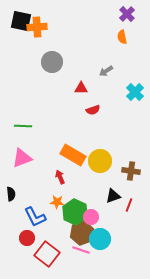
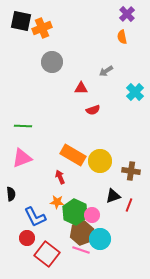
orange cross: moved 5 px right, 1 px down; rotated 18 degrees counterclockwise
pink circle: moved 1 px right, 2 px up
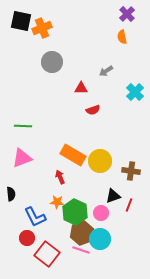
pink circle: moved 9 px right, 2 px up
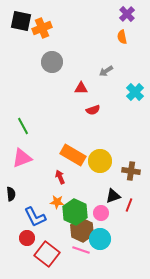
green line: rotated 60 degrees clockwise
brown hexagon: moved 3 px up; rotated 15 degrees counterclockwise
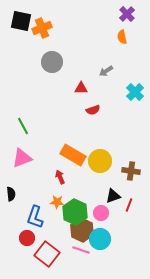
blue L-shape: rotated 45 degrees clockwise
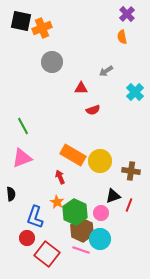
orange star: rotated 24 degrees clockwise
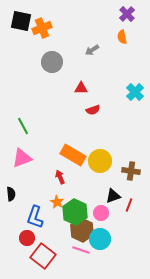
gray arrow: moved 14 px left, 21 px up
red square: moved 4 px left, 2 px down
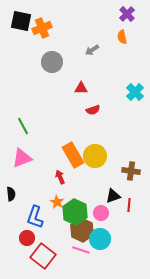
orange rectangle: rotated 30 degrees clockwise
yellow circle: moved 5 px left, 5 px up
red line: rotated 16 degrees counterclockwise
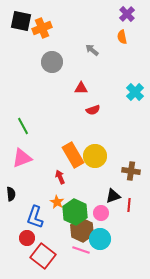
gray arrow: rotated 72 degrees clockwise
